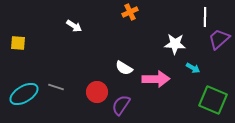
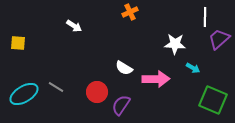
gray line: rotated 14 degrees clockwise
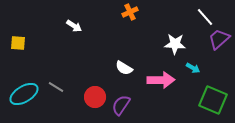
white line: rotated 42 degrees counterclockwise
pink arrow: moved 5 px right, 1 px down
red circle: moved 2 px left, 5 px down
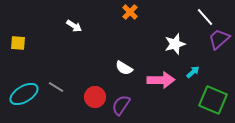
orange cross: rotated 21 degrees counterclockwise
white star: rotated 20 degrees counterclockwise
cyan arrow: moved 4 px down; rotated 72 degrees counterclockwise
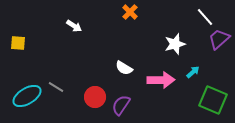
cyan ellipse: moved 3 px right, 2 px down
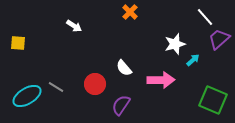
white semicircle: rotated 18 degrees clockwise
cyan arrow: moved 12 px up
red circle: moved 13 px up
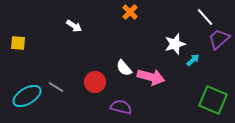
pink arrow: moved 10 px left, 3 px up; rotated 16 degrees clockwise
red circle: moved 2 px up
purple semicircle: moved 2 px down; rotated 70 degrees clockwise
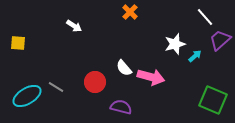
purple trapezoid: moved 1 px right, 1 px down
cyan arrow: moved 2 px right, 4 px up
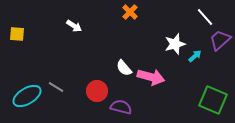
yellow square: moved 1 px left, 9 px up
red circle: moved 2 px right, 9 px down
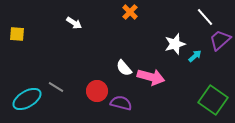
white arrow: moved 3 px up
cyan ellipse: moved 3 px down
green square: rotated 12 degrees clockwise
purple semicircle: moved 4 px up
